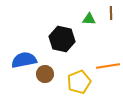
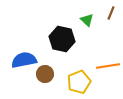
brown line: rotated 24 degrees clockwise
green triangle: moved 2 px left, 1 px down; rotated 40 degrees clockwise
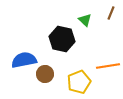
green triangle: moved 2 px left
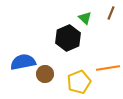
green triangle: moved 2 px up
black hexagon: moved 6 px right, 1 px up; rotated 25 degrees clockwise
blue semicircle: moved 1 px left, 2 px down
orange line: moved 2 px down
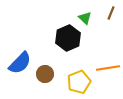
blue semicircle: moved 3 px left, 1 px down; rotated 145 degrees clockwise
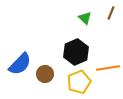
black hexagon: moved 8 px right, 14 px down
blue semicircle: moved 1 px down
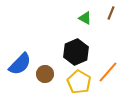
green triangle: rotated 16 degrees counterclockwise
orange line: moved 4 px down; rotated 40 degrees counterclockwise
yellow pentagon: rotated 20 degrees counterclockwise
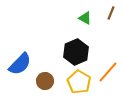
brown circle: moved 7 px down
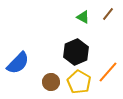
brown line: moved 3 px left, 1 px down; rotated 16 degrees clockwise
green triangle: moved 2 px left, 1 px up
blue semicircle: moved 2 px left, 1 px up
brown circle: moved 6 px right, 1 px down
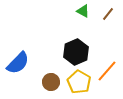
green triangle: moved 6 px up
orange line: moved 1 px left, 1 px up
